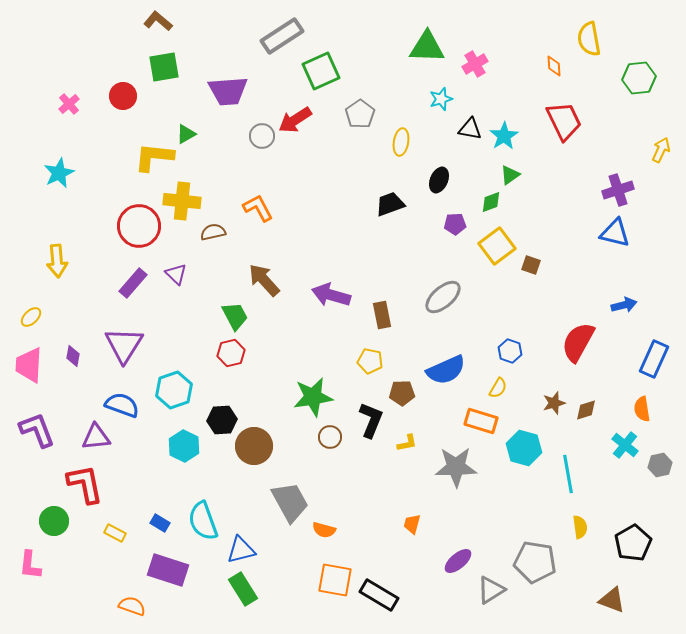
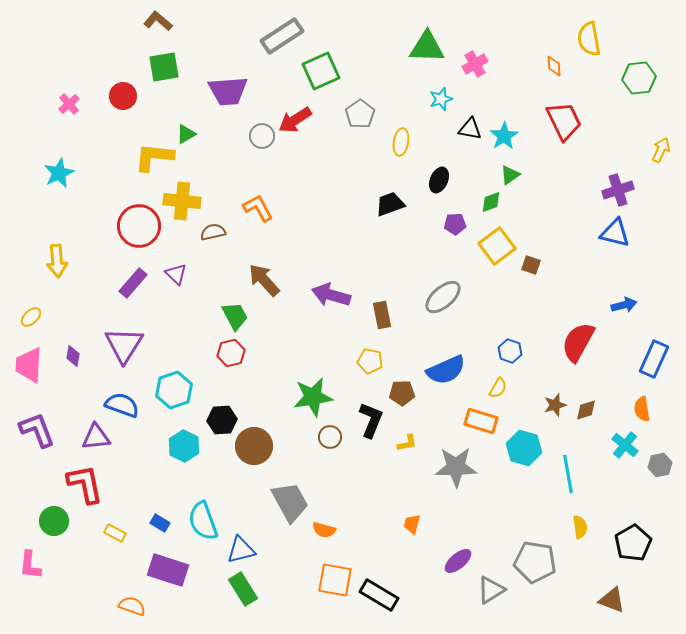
brown star at (554, 403): moved 1 px right, 2 px down
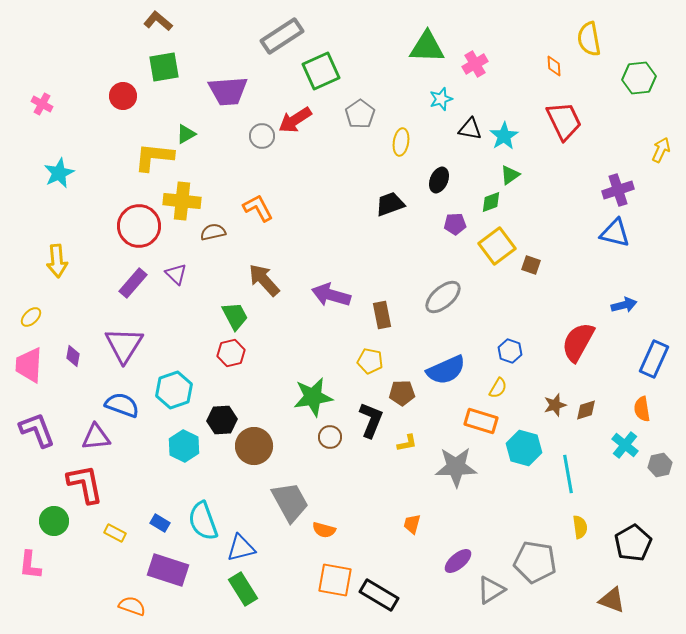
pink cross at (69, 104): moved 27 px left; rotated 20 degrees counterclockwise
blue triangle at (241, 550): moved 2 px up
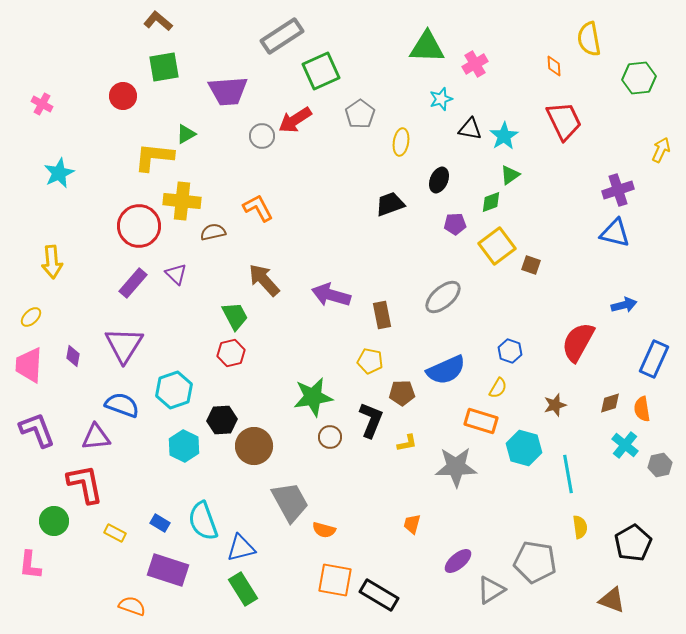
yellow arrow at (57, 261): moved 5 px left, 1 px down
brown diamond at (586, 410): moved 24 px right, 7 px up
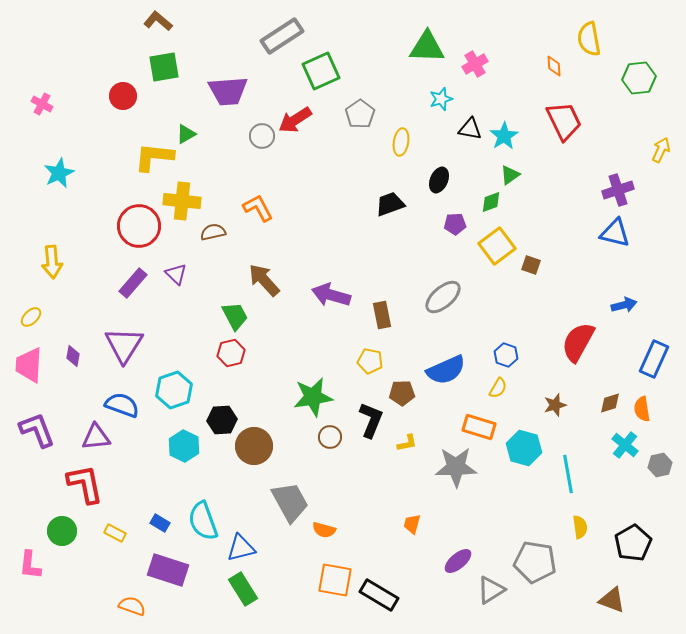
blue hexagon at (510, 351): moved 4 px left, 4 px down
orange rectangle at (481, 421): moved 2 px left, 6 px down
green circle at (54, 521): moved 8 px right, 10 px down
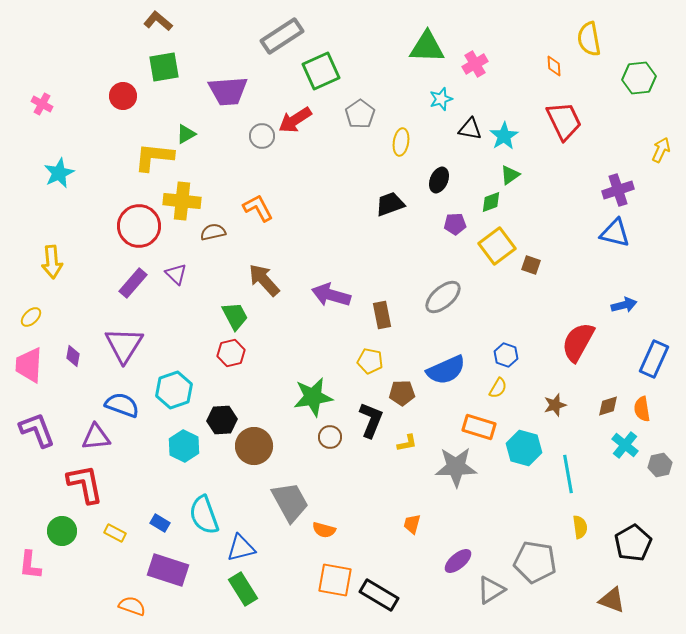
brown diamond at (610, 403): moved 2 px left, 3 px down
cyan semicircle at (203, 521): moved 1 px right, 6 px up
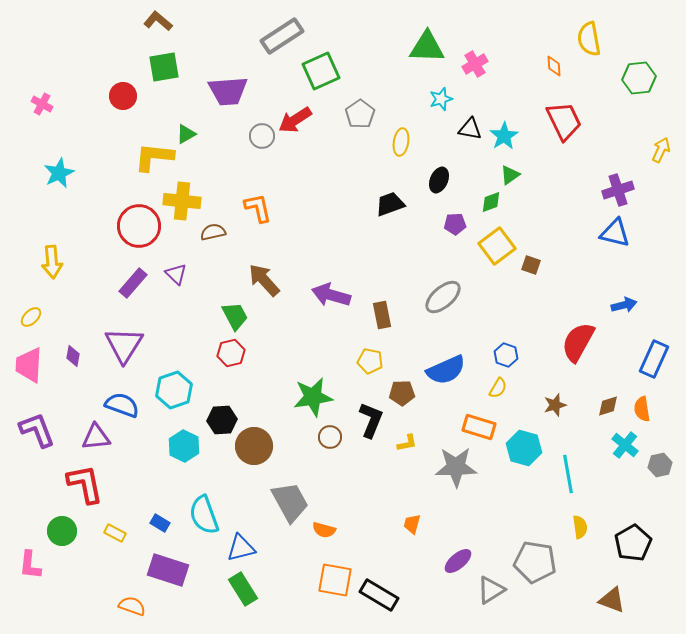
orange L-shape at (258, 208): rotated 16 degrees clockwise
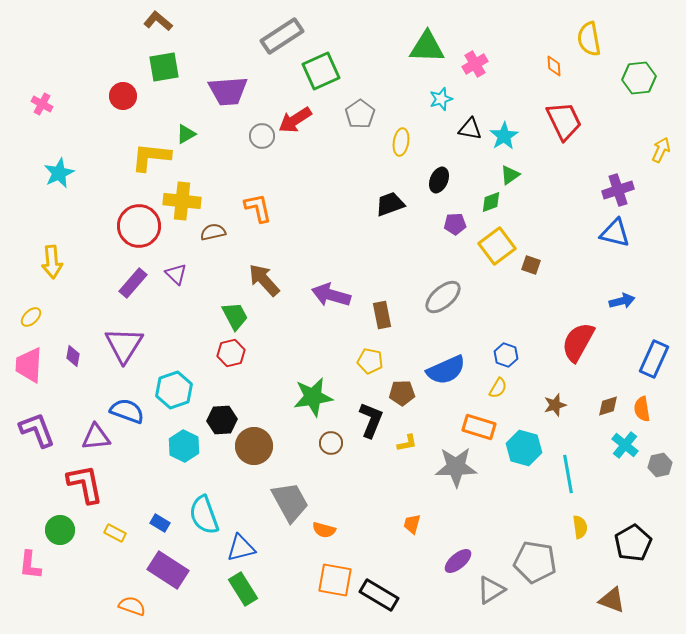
yellow L-shape at (154, 157): moved 3 px left
blue arrow at (624, 305): moved 2 px left, 4 px up
blue semicircle at (122, 405): moved 5 px right, 6 px down
brown circle at (330, 437): moved 1 px right, 6 px down
green circle at (62, 531): moved 2 px left, 1 px up
purple rectangle at (168, 570): rotated 15 degrees clockwise
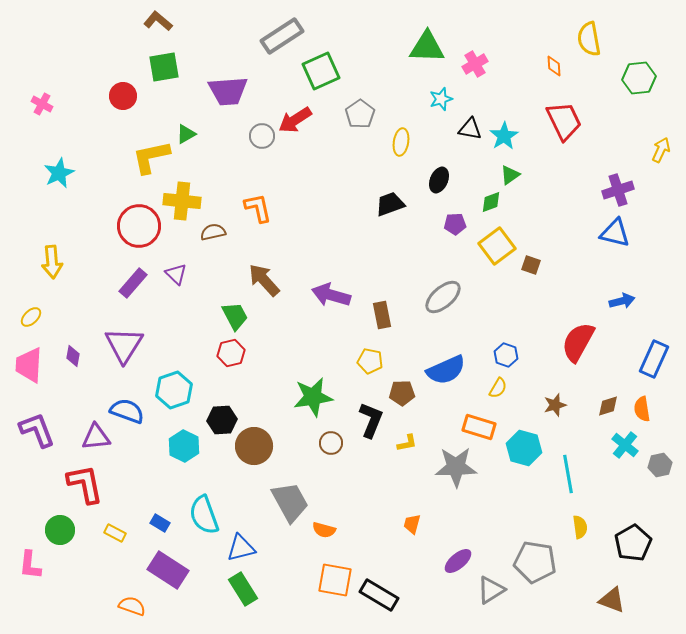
yellow L-shape at (151, 157): rotated 18 degrees counterclockwise
